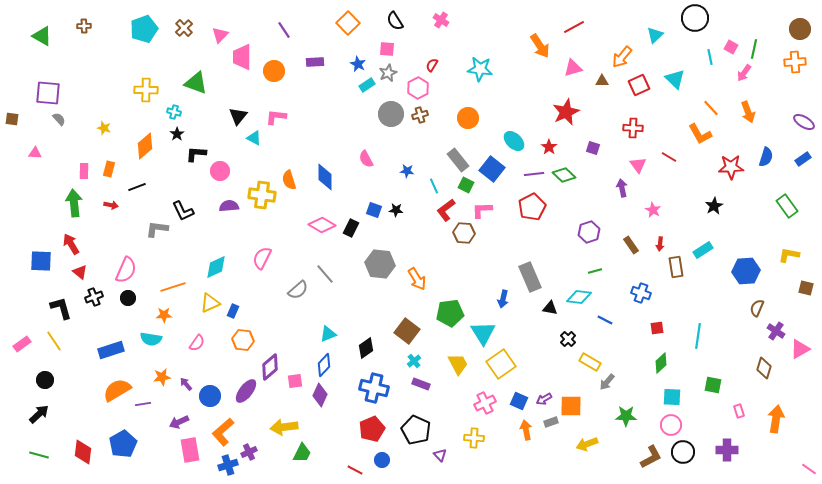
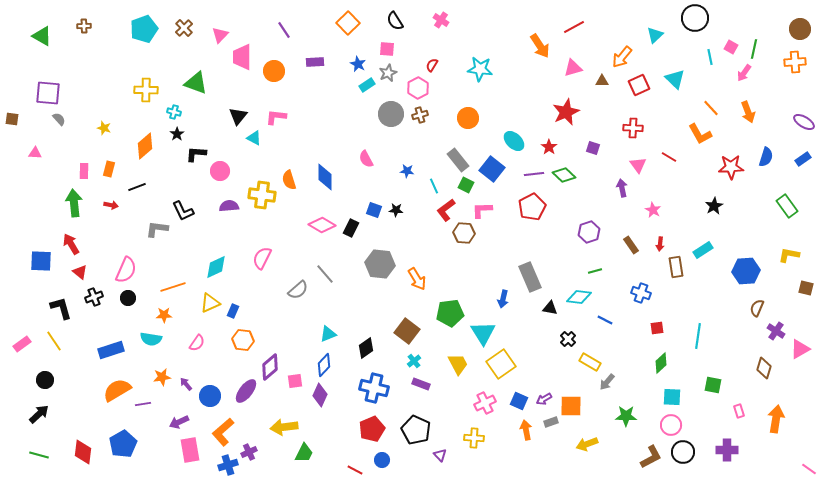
green trapezoid at (302, 453): moved 2 px right
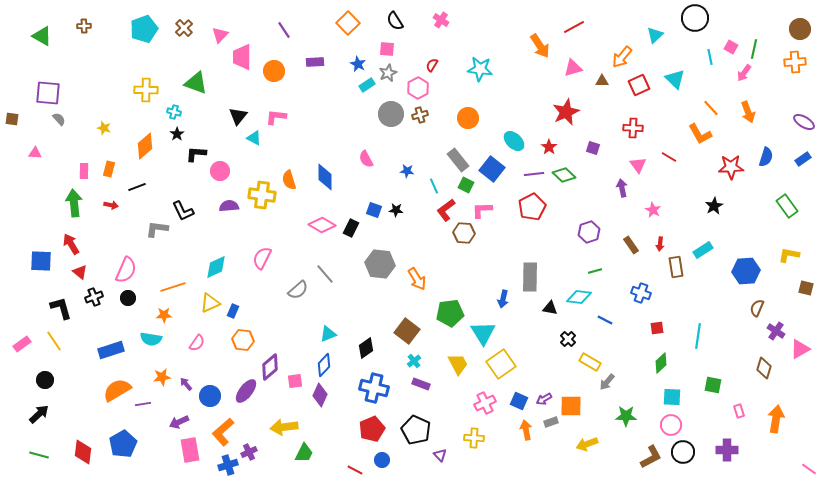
gray rectangle at (530, 277): rotated 24 degrees clockwise
